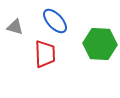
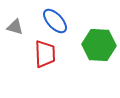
green hexagon: moved 1 px left, 1 px down
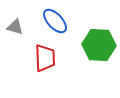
red trapezoid: moved 4 px down
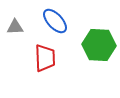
gray triangle: rotated 18 degrees counterclockwise
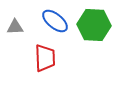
blue ellipse: rotated 8 degrees counterclockwise
green hexagon: moved 5 px left, 20 px up
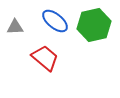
green hexagon: rotated 16 degrees counterclockwise
red trapezoid: rotated 48 degrees counterclockwise
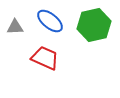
blue ellipse: moved 5 px left
red trapezoid: rotated 16 degrees counterclockwise
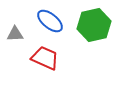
gray triangle: moved 7 px down
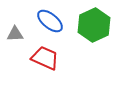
green hexagon: rotated 12 degrees counterclockwise
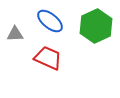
green hexagon: moved 2 px right, 1 px down
red trapezoid: moved 3 px right
